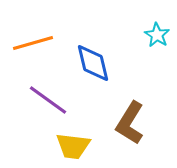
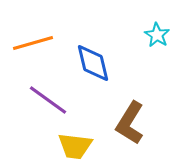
yellow trapezoid: moved 2 px right
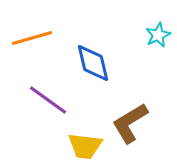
cyan star: moved 1 px right; rotated 15 degrees clockwise
orange line: moved 1 px left, 5 px up
brown L-shape: rotated 27 degrees clockwise
yellow trapezoid: moved 10 px right
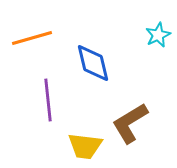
purple line: rotated 48 degrees clockwise
